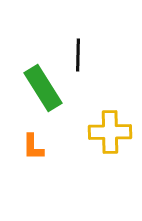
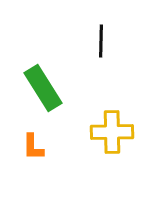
black line: moved 23 px right, 14 px up
yellow cross: moved 2 px right
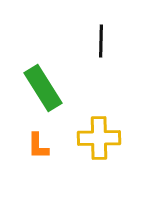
yellow cross: moved 13 px left, 6 px down
orange L-shape: moved 5 px right, 1 px up
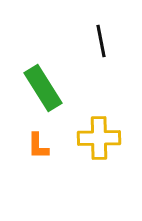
black line: rotated 12 degrees counterclockwise
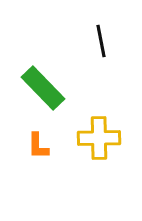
green rectangle: rotated 12 degrees counterclockwise
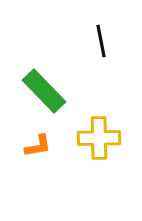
green rectangle: moved 1 px right, 3 px down
orange L-shape: rotated 100 degrees counterclockwise
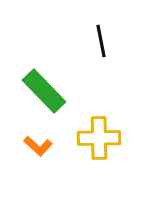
orange L-shape: rotated 52 degrees clockwise
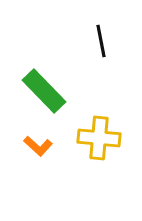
yellow cross: rotated 6 degrees clockwise
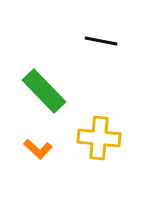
black line: rotated 68 degrees counterclockwise
orange L-shape: moved 3 px down
